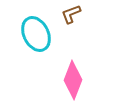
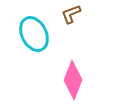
cyan ellipse: moved 2 px left
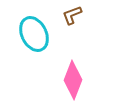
brown L-shape: moved 1 px right, 1 px down
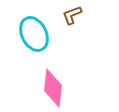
pink diamond: moved 20 px left, 8 px down; rotated 15 degrees counterclockwise
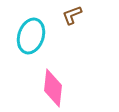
cyan ellipse: moved 3 px left, 2 px down; rotated 44 degrees clockwise
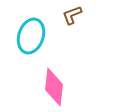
pink diamond: moved 1 px right, 1 px up
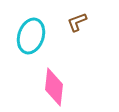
brown L-shape: moved 5 px right, 7 px down
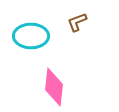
cyan ellipse: rotated 72 degrees clockwise
